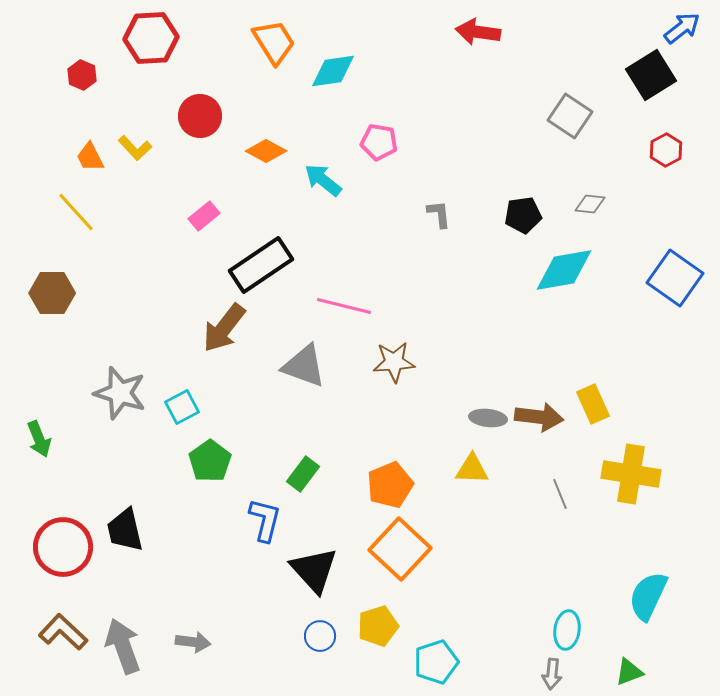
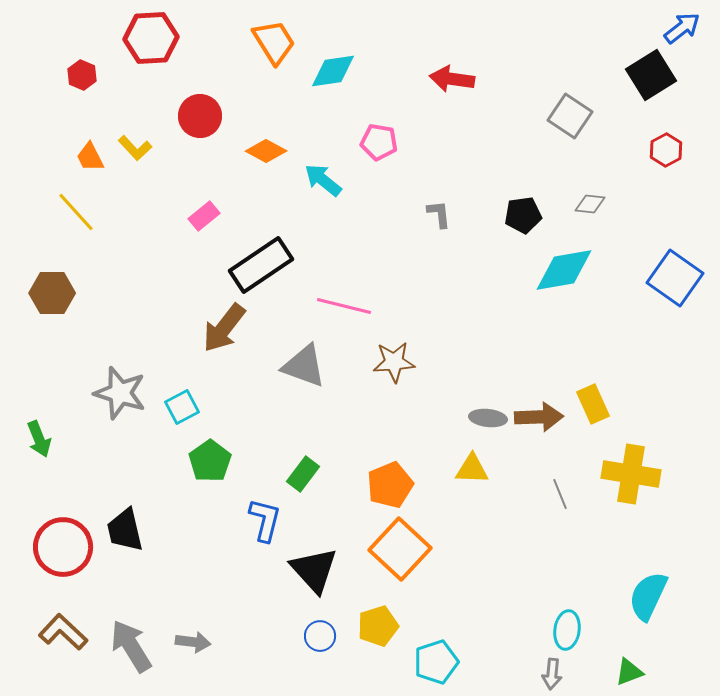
red arrow at (478, 32): moved 26 px left, 47 px down
brown arrow at (539, 417): rotated 9 degrees counterclockwise
gray arrow at (123, 646): moved 8 px right; rotated 12 degrees counterclockwise
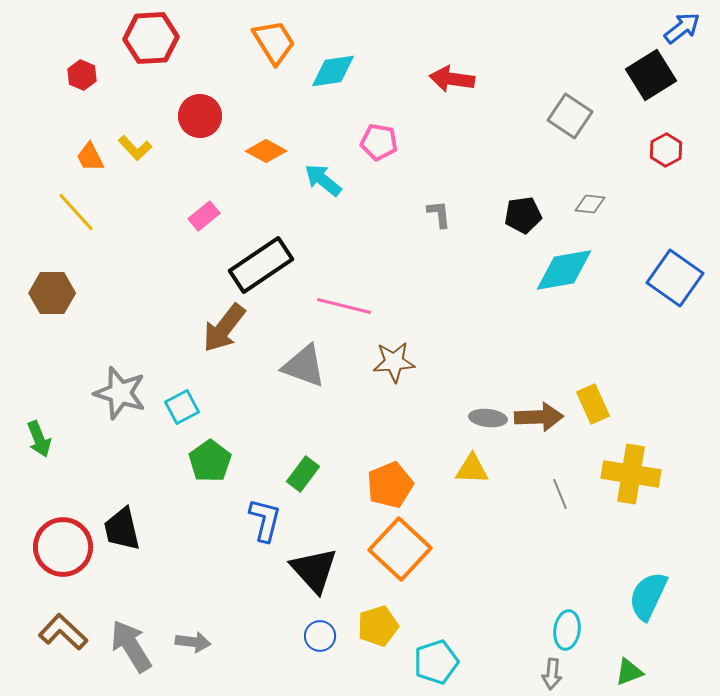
black trapezoid at (125, 530): moved 3 px left, 1 px up
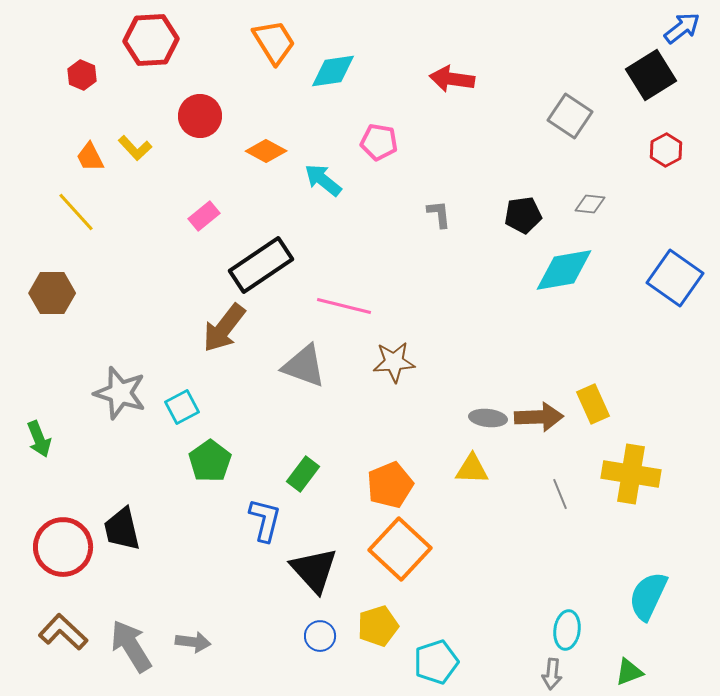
red hexagon at (151, 38): moved 2 px down
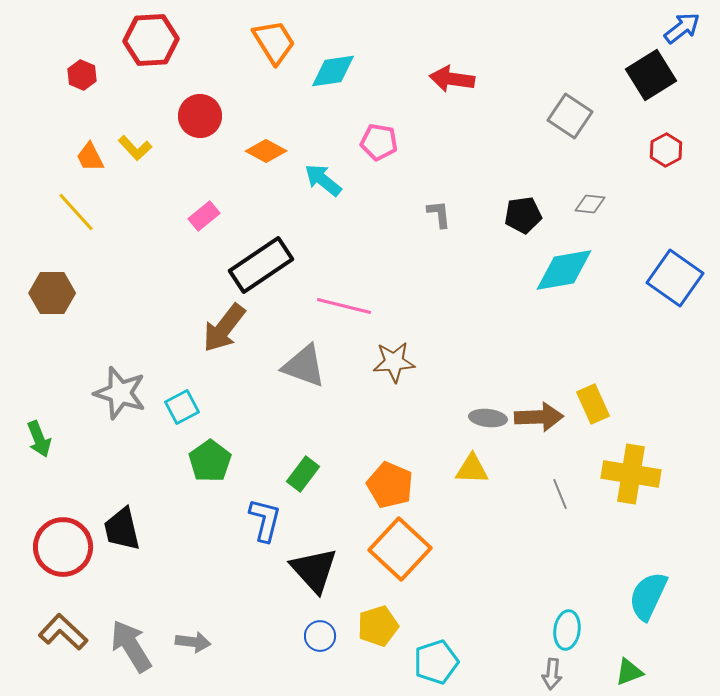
orange pentagon at (390, 485): rotated 27 degrees counterclockwise
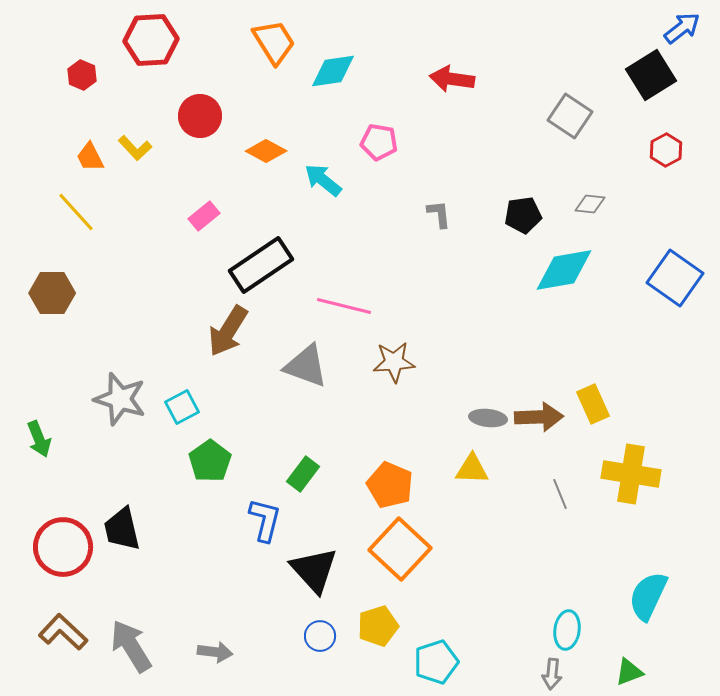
brown arrow at (224, 328): moved 4 px right, 3 px down; rotated 6 degrees counterclockwise
gray triangle at (304, 366): moved 2 px right
gray star at (120, 393): moved 6 px down
gray arrow at (193, 642): moved 22 px right, 10 px down
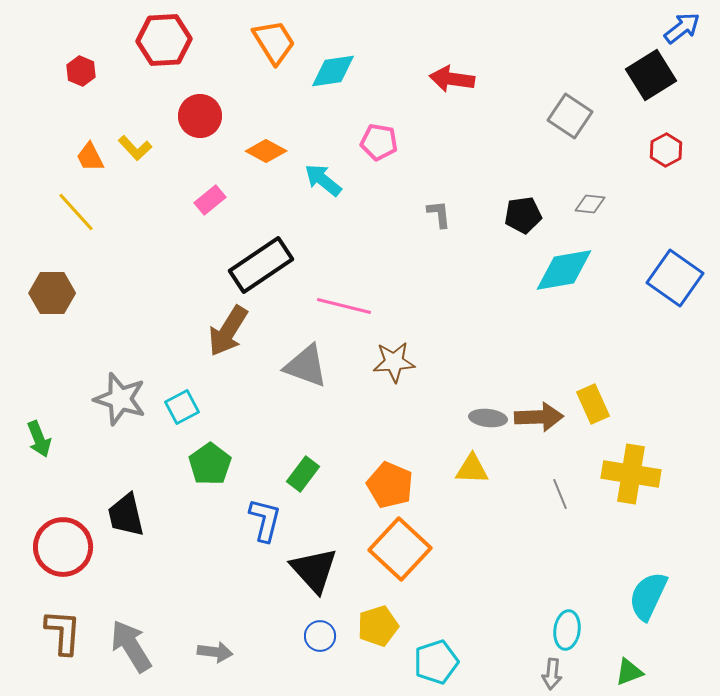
red hexagon at (151, 40): moved 13 px right
red hexagon at (82, 75): moved 1 px left, 4 px up
pink rectangle at (204, 216): moved 6 px right, 16 px up
green pentagon at (210, 461): moved 3 px down
black trapezoid at (122, 529): moved 4 px right, 14 px up
brown L-shape at (63, 632): rotated 51 degrees clockwise
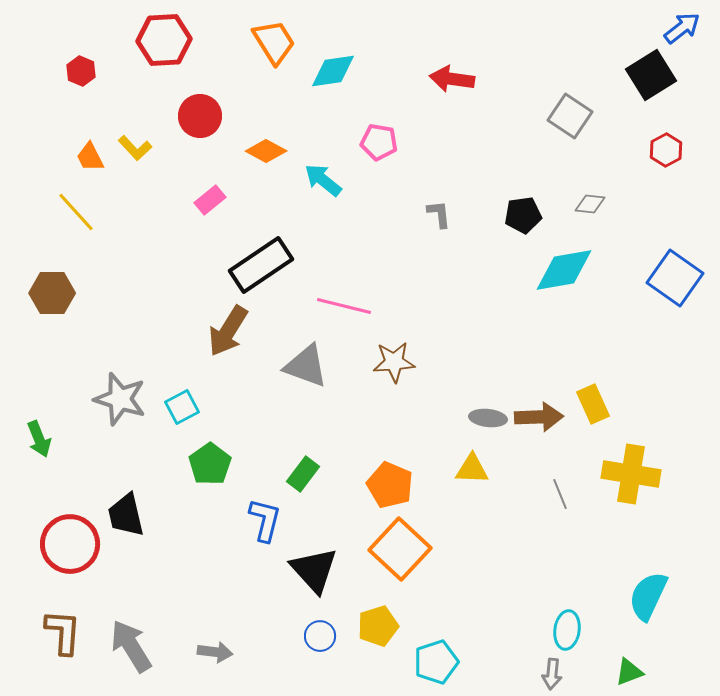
red circle at (63, 547): moved 7 px right, 3 px up
